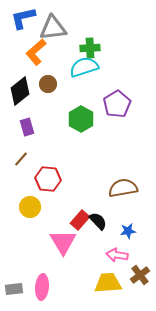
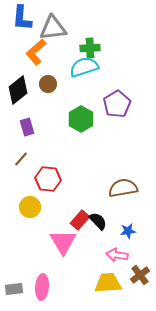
blue L-shape: moved 1 px left; rotated 72 degrees counterclockwise
black diamond: moved 2 px left, 1 px up
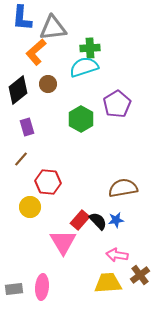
red hexagon: moved 3 px down
blue star: moved 12 px left, 11 px up
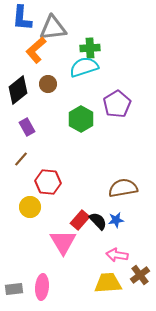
orange L-shape: moved 2 px up
purple rectangle: rotated 12 degrees counterclockwise
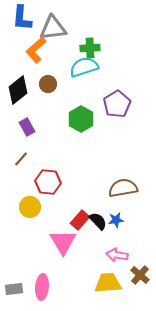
brown cross: rotated 12 degrees counterclockwise
